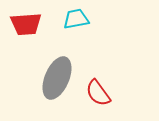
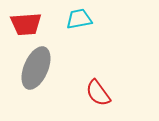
cyan trapezoid: moved 3 px right
gray ellipse: moved 21 px left, 10 px up
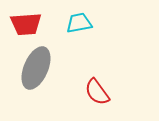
cyan trapezoid: moved 4 px down
red semicircle: moved 1 px left, 1 px up
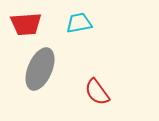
gray ellipse: moved 4 px right, 1 px down
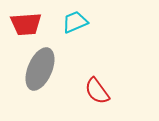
cyan trapezoid: moved 4 px left, 1 px up; rotated 12 degrees counterclockwise
red semicircle: moved 1 px up
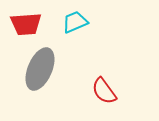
red semicircle: moved 7 px right
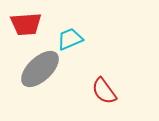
cyan trapezoid: moved 5 px left, 17 px down
gray ellipse: rotated 24 degrees clockwise
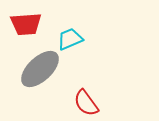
red semicircle: moved 18 px left, 12 px down
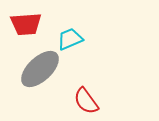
red semicircle: moved 2 px up
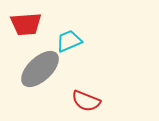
cyan trapezoid: moved 1 px left, 2 px down
red semicircle: rotated 32 degrees counterclockwise
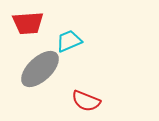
red trapezoid: moved 2 px right, 1 px up
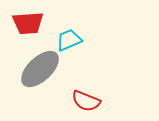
cyan trapezoid: moved 1 px up
